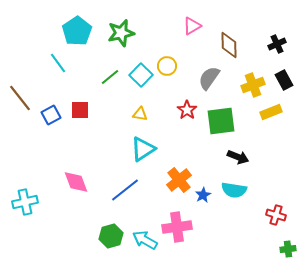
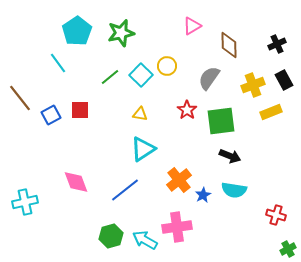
black arrow: moved 8 px left, 1 px up
green cross: rotated 21 degrees counterclockwise
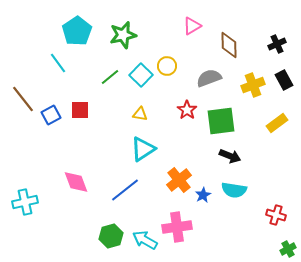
green star: moved 2 px right, 2 px down
gray semicircle: rotated 35 degrees clockwise
brown line: moved 3 px right, 1 px down
yellow rectangle: moved 6 px right, 11 px down; rotated 15 degrees counterclockwise
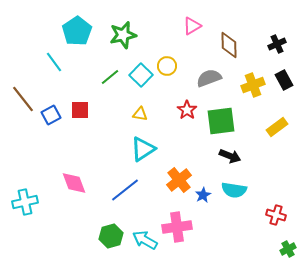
cyan line: moved 4 px left, 1 px up
yellow rectangle: moved 4 px down
pink diamond: moved 2 px left, 1 px down
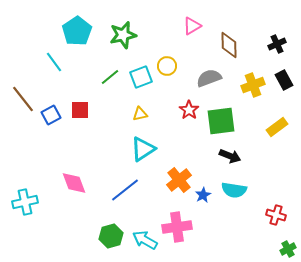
cyan square: moved 2 px down; rotated 25 degrees clockwise
red star: moved 2 px right
yellow triangle: rotated 21 degrees counterclockwise
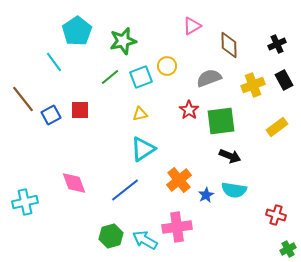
green star: moved 6 px down
blue star: moved 3 px right
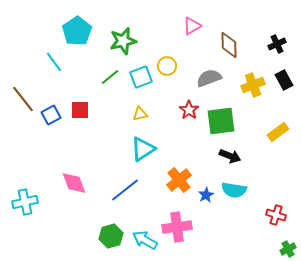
yellow rectangle: moved 1 px right, 5 px down
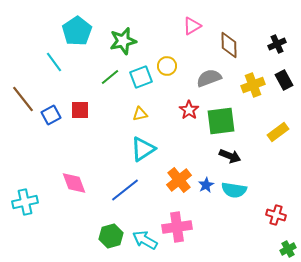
blue star: moved 10 px up
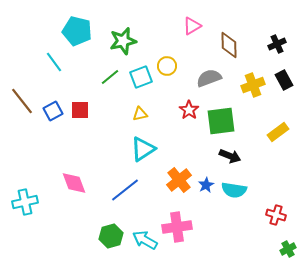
cyan pentagon: rotated 24 degrees counterclockwise
brown line: moved 1 px left, 2 px down
blue square: moved 2 px right, 4 px up
